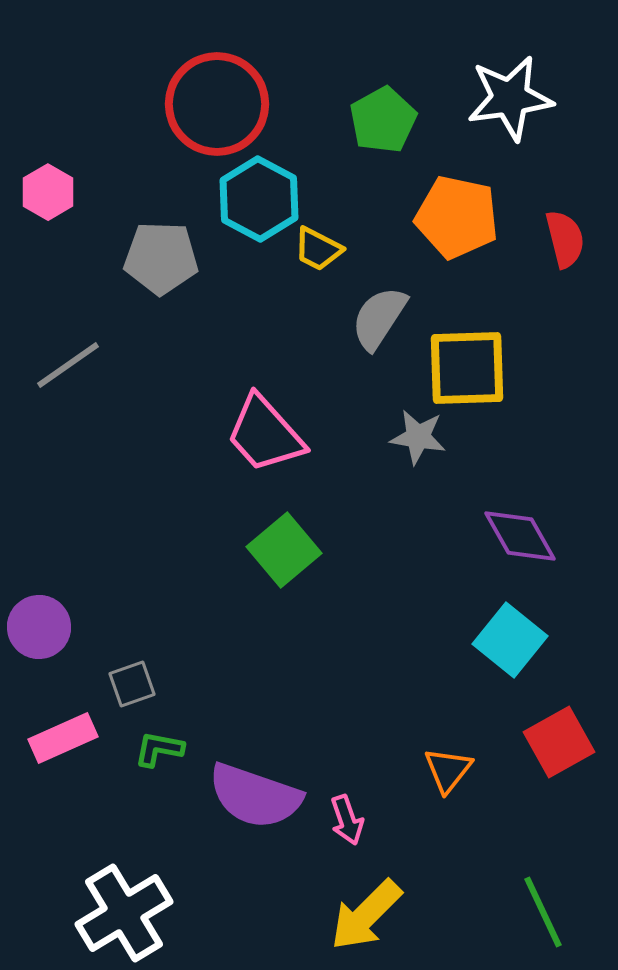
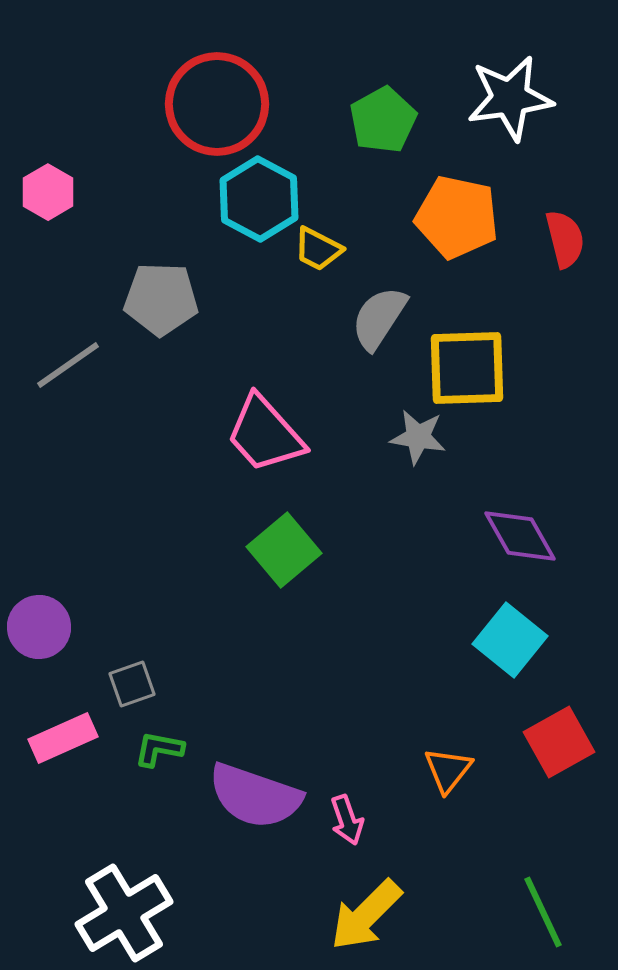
gray pentagon: moved 41 px down
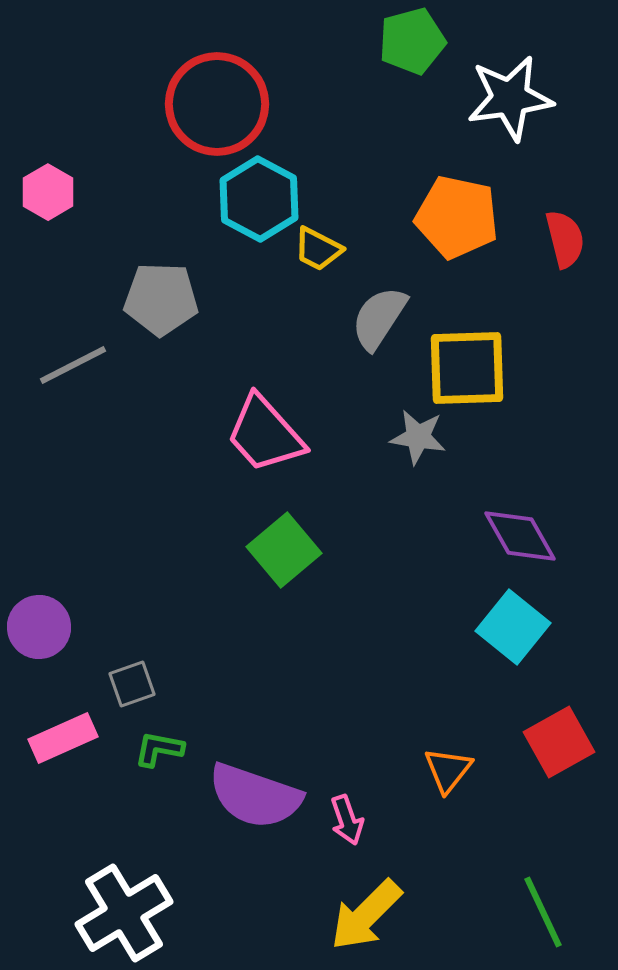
green pentagon: moved 29 px right, 79 px up; rotated 14 degrees clockwise
gray line: moved 5 px right; rotated 8 degrees clockwise
cyan square: moved 3 px right, 13 px up
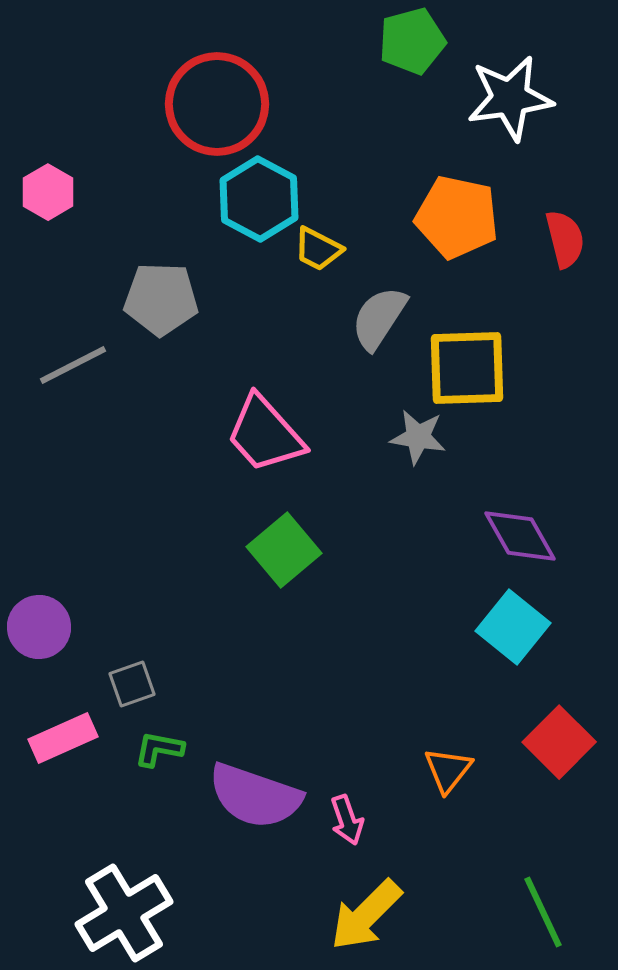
red square: rotated 16 degrees counterclockwise
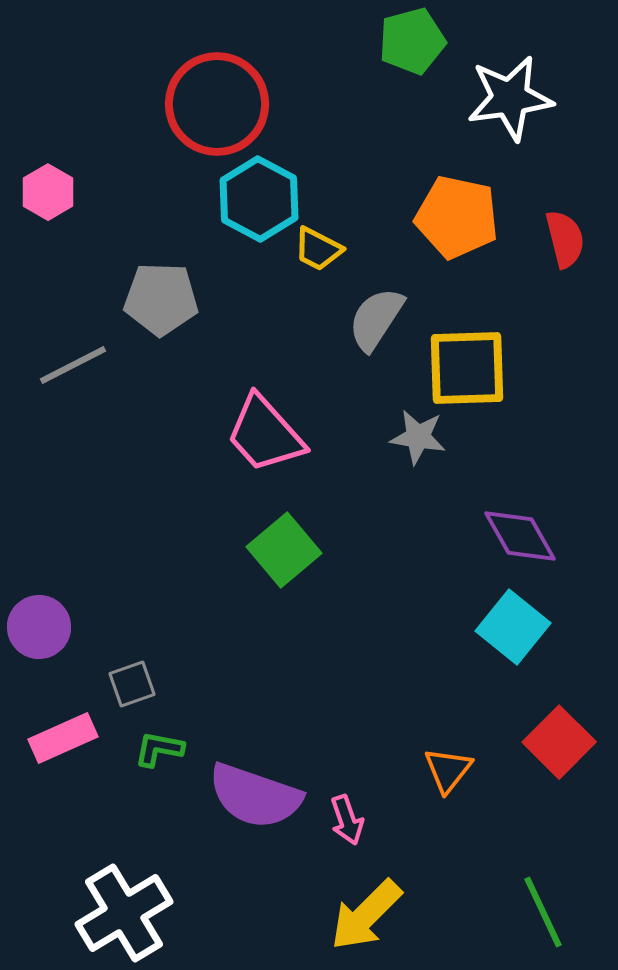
gray semicircle: moved 3 px left, 1 px down
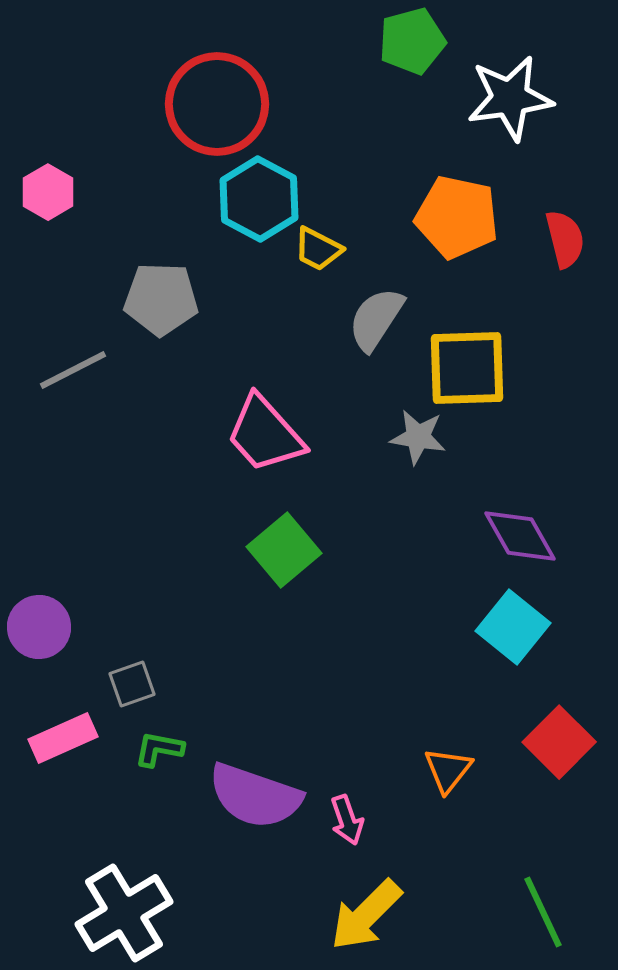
gray line: moved 5 px down
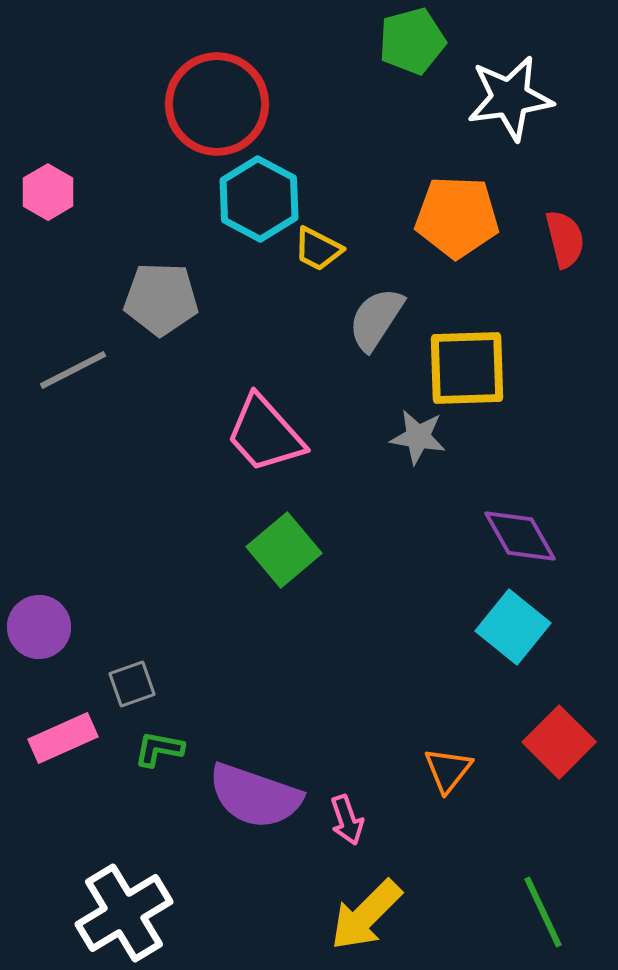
orange pentagon: rotated 10 degrees counterclockwise
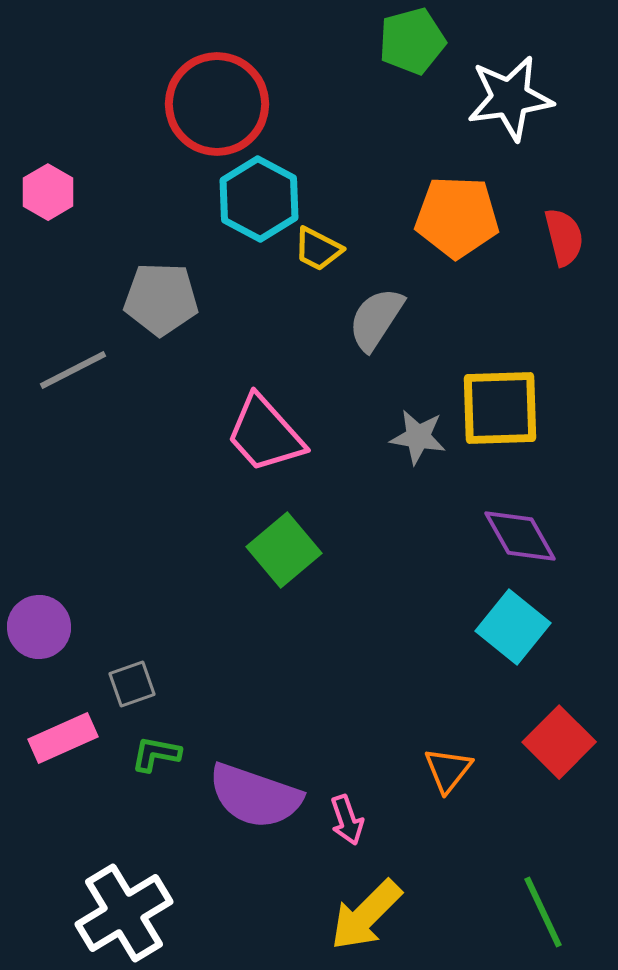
red semicircle: moved 1 px left, 2 px up
yellow square: moved 33 px right, 40 px down
green L-shape: moved 3 px left, 5 px down
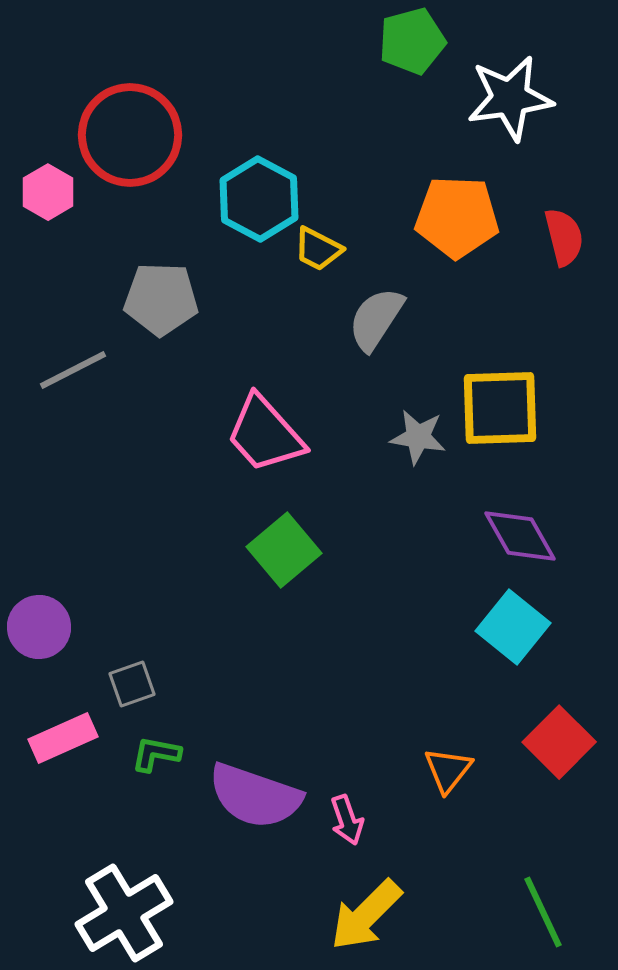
red circle: moved 87 px left, 31 px down
